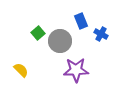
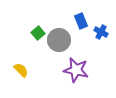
blue cross: moved 2 px up
gray circle: moved 1 px left, 1 px up
purple star: rotated 15 degrees clockwise
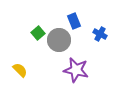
blue rectangle: moved 7 px left
blue cross: moved 1 px left, 2 px down
yellow semicircle: moved 1 px left
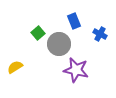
gray circle: moved 4 px down
yellow semicircle: moved 5 px left, 3 px up; rotated 77 degrees counterclockwise
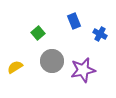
gray circle: moved 7 px left, 17 px down
purple star: moved 7 px right; rotated 25 degrees counterclockwise
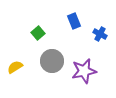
purple star: moved 1 px right, 1 px down
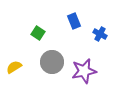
green square: rotated 16 degrees counterclockwise
gray circle: moved 1 px down
yellow semicircle: moved 1 px left
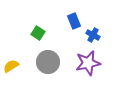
blue cross: moved 7 px left, 1 px down
gray circle: moved 4 px left
yellow semicircle: moved 3 px left, 1 px up
purple star: moved 4 px right, 8 px up
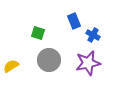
green square: rotated 16 degrees counterclockwise
gray circle: moved 1 px right, 2 px up
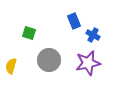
green square: moved 9 px left
yellow semicircle: rotated 42 degrees counterclockwise
